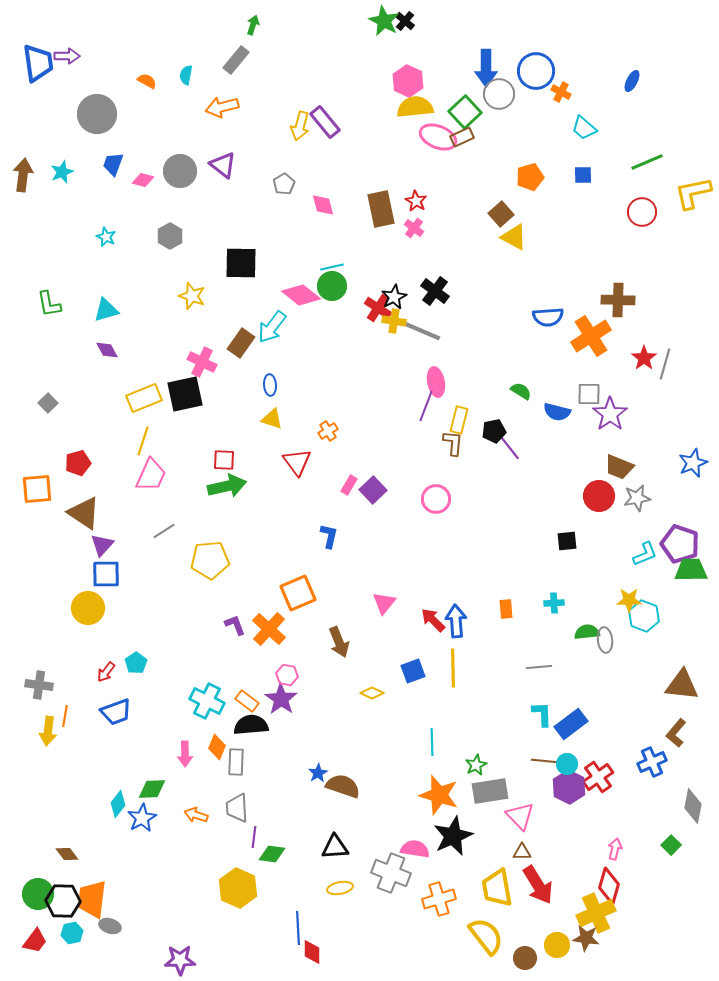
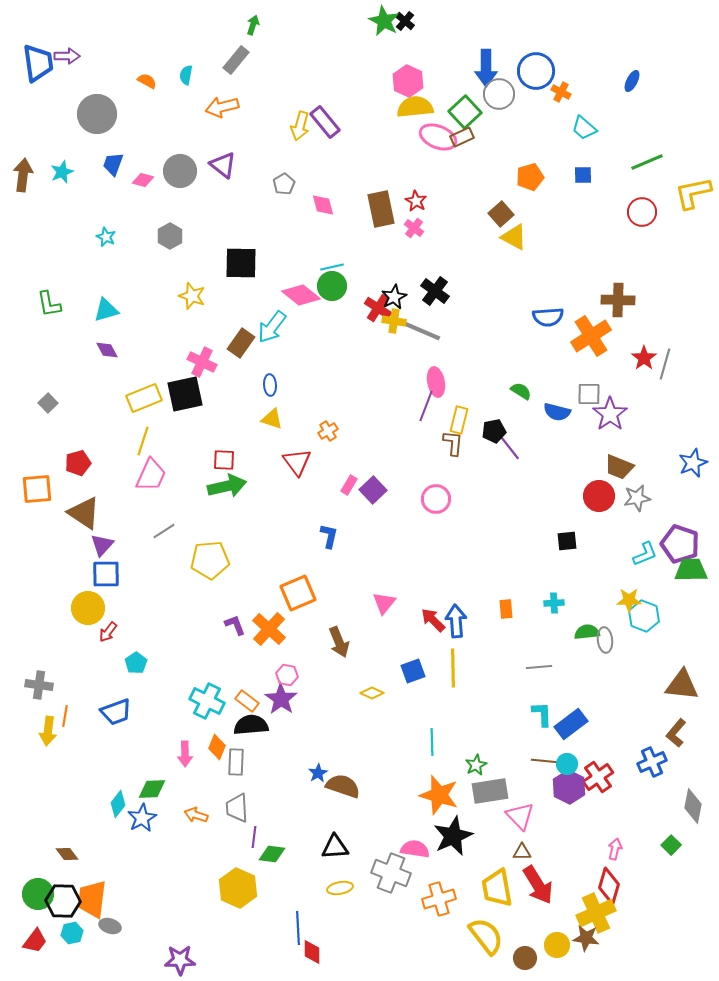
red arrow at (106, 672): moved 2 px right, 40 px up
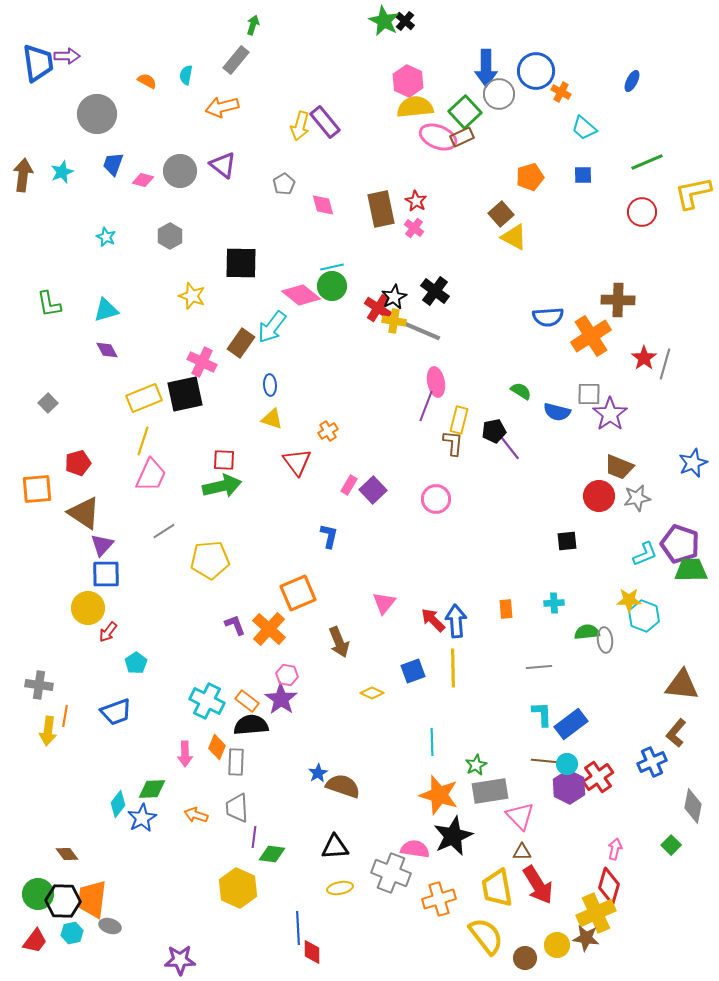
green arrow at (227, 486): moved 5 px left
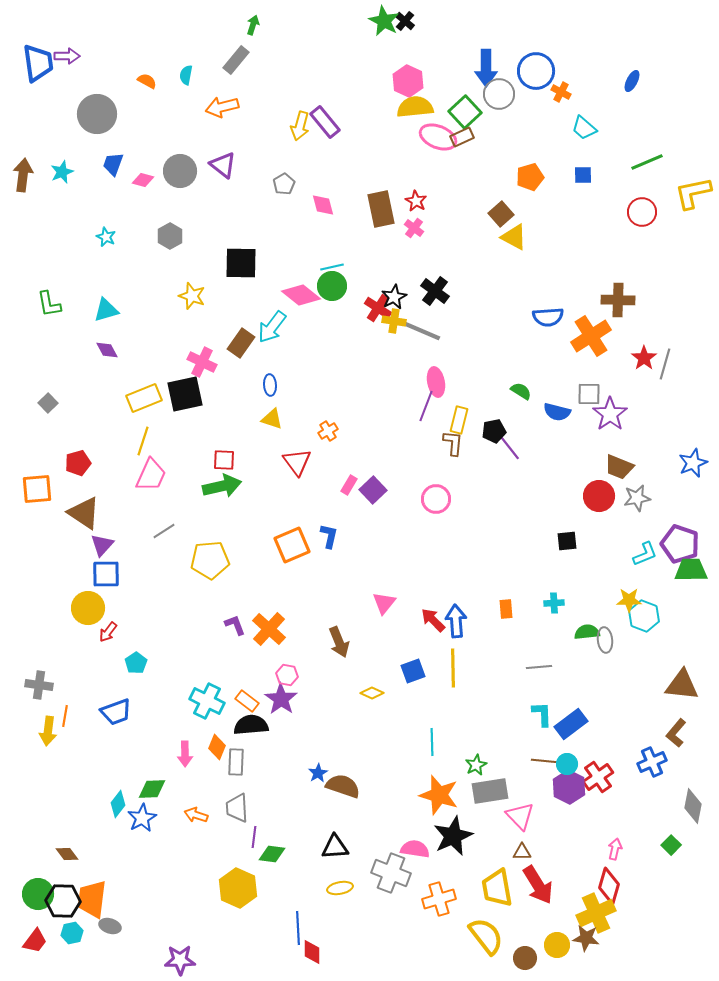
orange square at (298, 593): moved 6 px left, 48 px up
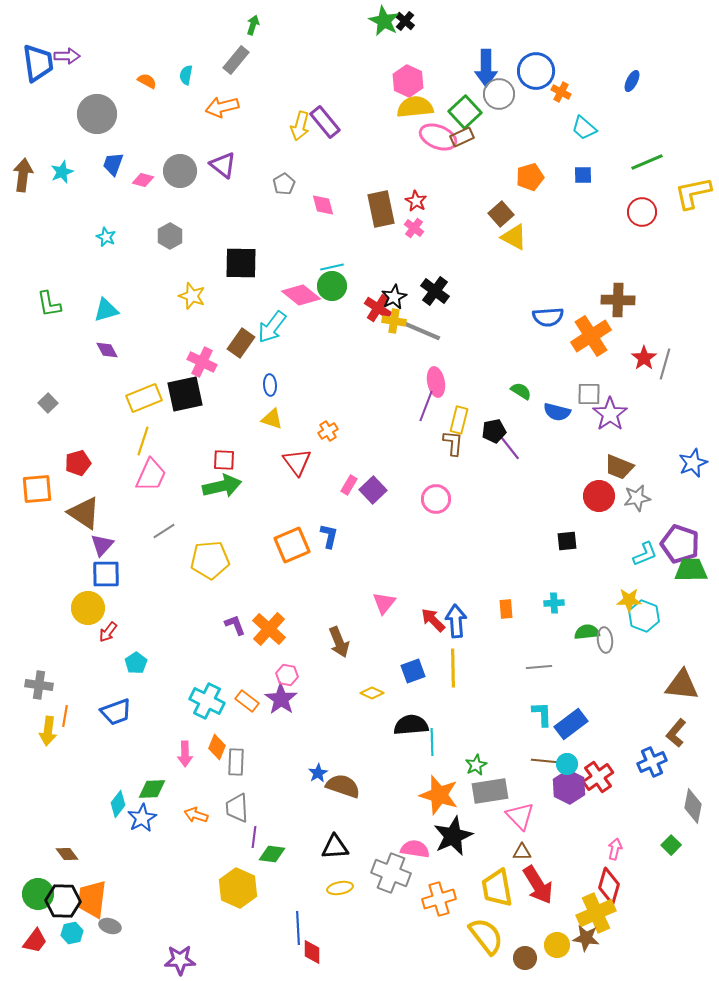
black semicircle at (251, 725): moved 160 px right
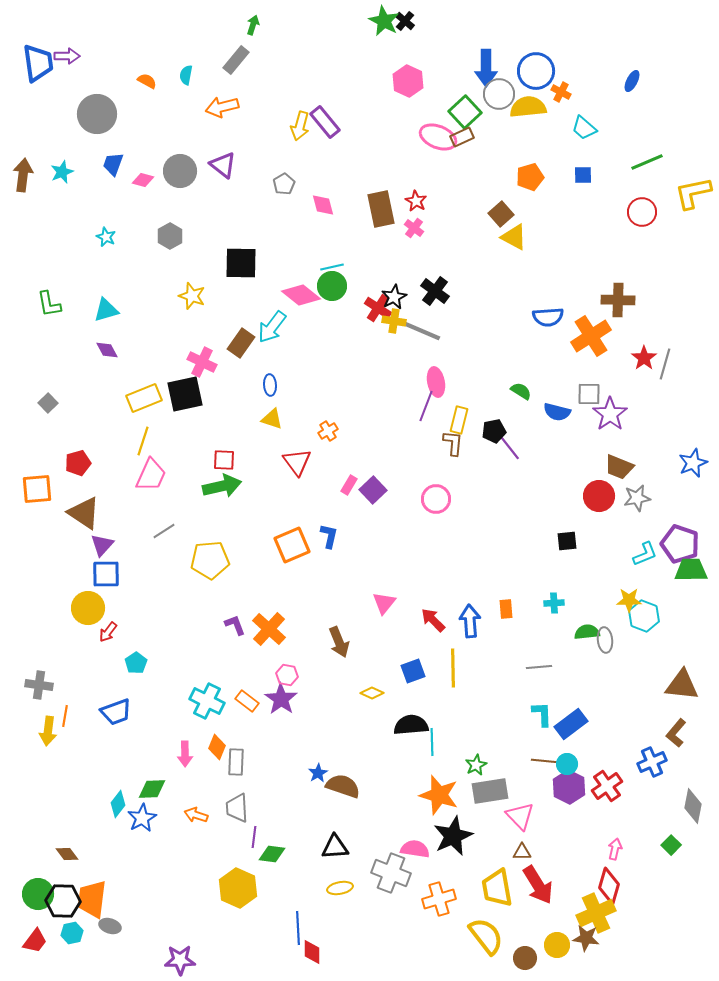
yellow semicircle at (415, 107): moved 113 px right
blue arrow at (456, 621): moved 14 px right
red cross at (598, 777): moved 9 px right, 9 px down
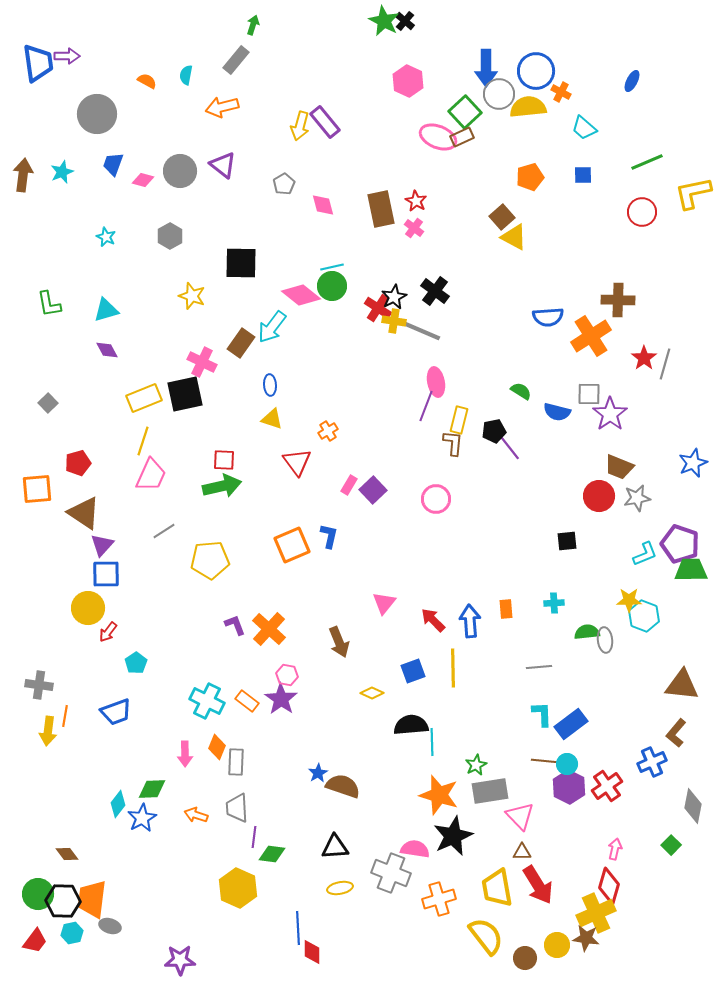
brown square at (501, 214): moved 1 px right, 3 px down
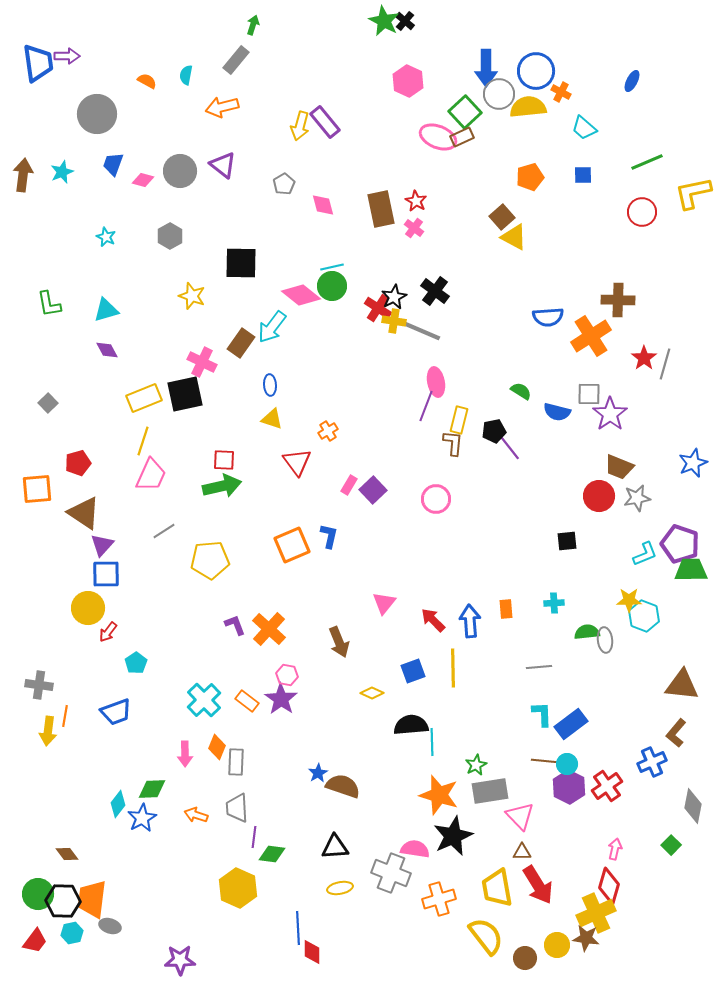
cyan cross at (207, 701): moved 3 px left, 1 px up; rotated 20 degrees clockwise
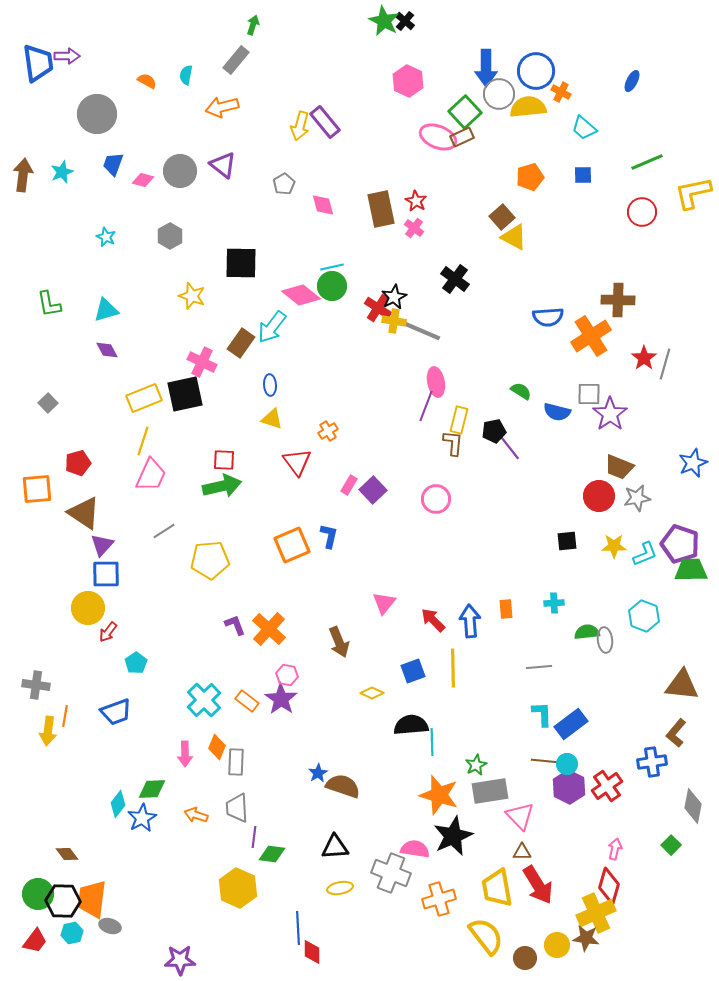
black cross at (435, 291): moved 20 px right, 12 px up
yellow star at (629, 600): moved 15 px left, 54 px up
gray cross at (39, 685): moved 3 px left
blue cross at (652, 762): rotated 16 degrees clockwise
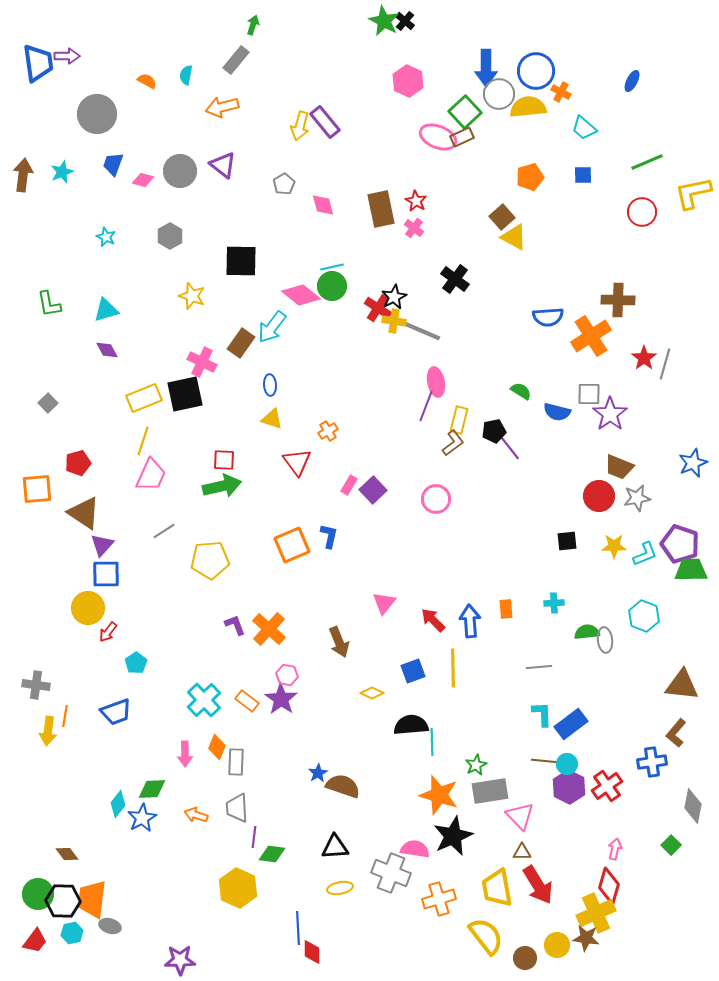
black square at (241, 263): moved 2 px up
brown L-shape at (453, 443): rotated 48 degrees clockwise
